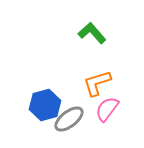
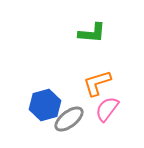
green L-shape: rotated 136 degrees clockwise
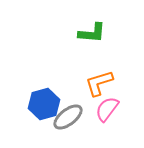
orange L-shape: moved 2 px right
blue hexagon: moved 1 px left, 1 px up
gray ellipse: moved 1 px left, 2 px up
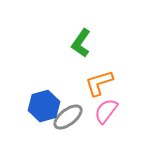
green L-shape: moved 11 px left, 10 px down; rotated 120 degrees clockwise
blue hexagon: moved 2 px down
pink semicircle: moved 1 px left, 2 px down
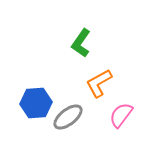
orange L-shape: rotated 12 degrees counterclockwise
blue hexagon: moved 8 px left, 3 px up; rotated 12 degrees clockwise
pink semicircle: moved 15 px right, 4 px down
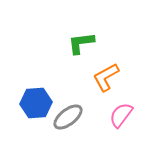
green L-shape: rotated 48 degrees clockwise
orange L-shape: moved 7 px right, 6 px up
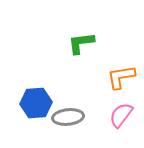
orange L-shape: moved 15 px right; rotated 20 degrees clockwise
gray ellipse: rotated 32 degrees clockwise
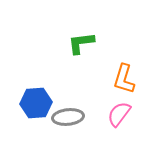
orange L-shape: moved 3 px right, 2 px down; rotated 64 degrees counterclockwise
pink semicircle: moved 2 px left, 1 px up
